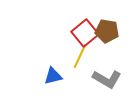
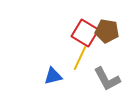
red square: rotated 20 degrees counterclockwise
yellow line: moved 2 px down
gray L-shape: rotated 32 degrees clockwise
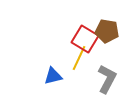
red square: moved 6 px down
yellow line: moved 1 px left
gray L-shape: rotated 124 degrees counterclockwise
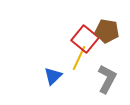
red square: rotated 8 degrees clockwise
blue triangle: rotated 30 degrees counterclockwise
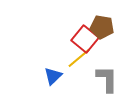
brown pentagon: moved 5 px left, 4 px up
yellow line: rotated 25 degrees clockwise
gray L-shape: rotated 28 degrees counterclockwise
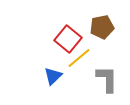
brown pentagon: rotated 20 degrees counterclockwise
red square: moved 17 px left
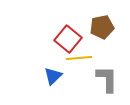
yellow line: rotated 35 degrees clockwise
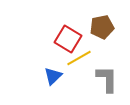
red square: rotated 8 degrees counterclockwise
yellow line: rotated 25 degrees counterclockwise
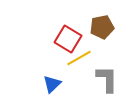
blue triangle: moved 1 px left, 8 px down
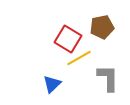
gray L-shape: moved 1 px right, 1 px up
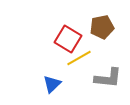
gray L-shape: rotated 96 degrees clockwise
